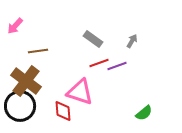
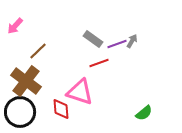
brown line: rotated 36 degrees counterclockwise
purple line: moved 22 px up
black circle: moved 6 px down
red diamond: moved 2 px left, 2 px up
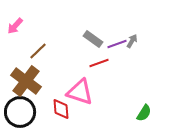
green semicircle: rotated 18 degrees counterclockwise
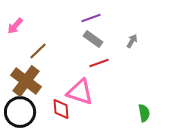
purple line: moved 26 px left, 26 px up
green semicircle: rotated 42 degrees counterclockwise
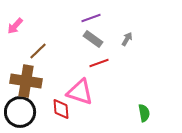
gray arrow: moved 5 px left, 2 px up
brown cross: rotated 28 degrees counterclockwise
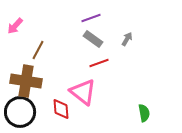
brown line: moved 1 px up; rotated 18 degrees counterclockwise
pink triangle: moved 3 px right; rotated 20 degrees clockwise
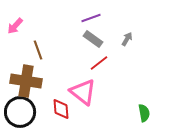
brown line: rotated 48 degrees counterclockwise
red line: rotated 18 degrees counterclockwise
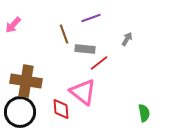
pink arrow: moved 2 px left, 1 px up
gray rectangle: moved 8 px left, 10 px down; rotated 30 degrees counterclockwise
brown line: moved 26 px right, 16 px up
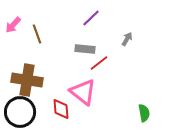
purple line: rotated 24 degrees counterclockwise
brown line: moved 27 px left
brown cross: moved 1 px right, 1 px up
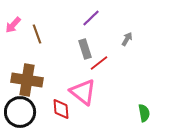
gray rectangle: rotated 66 degrees clockwise
